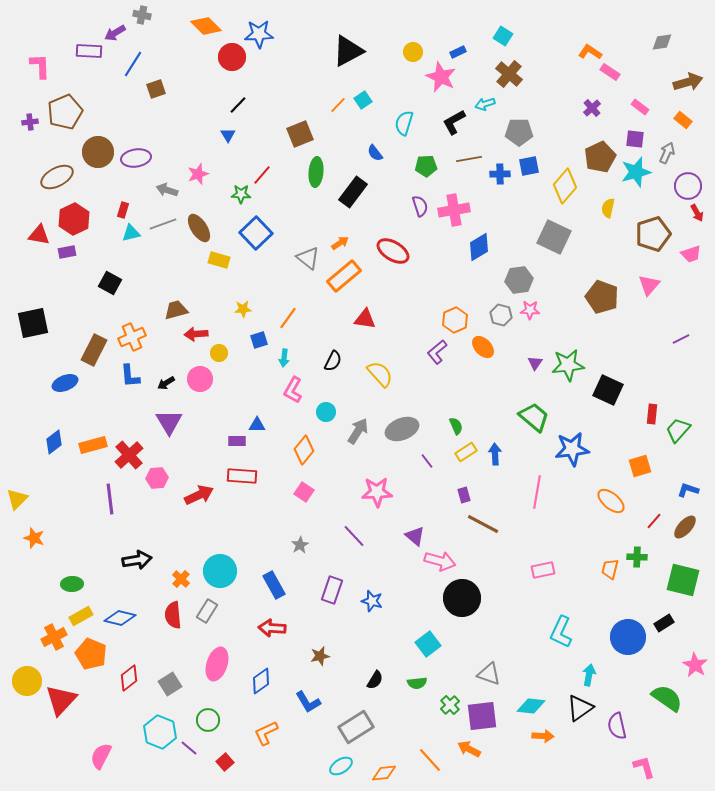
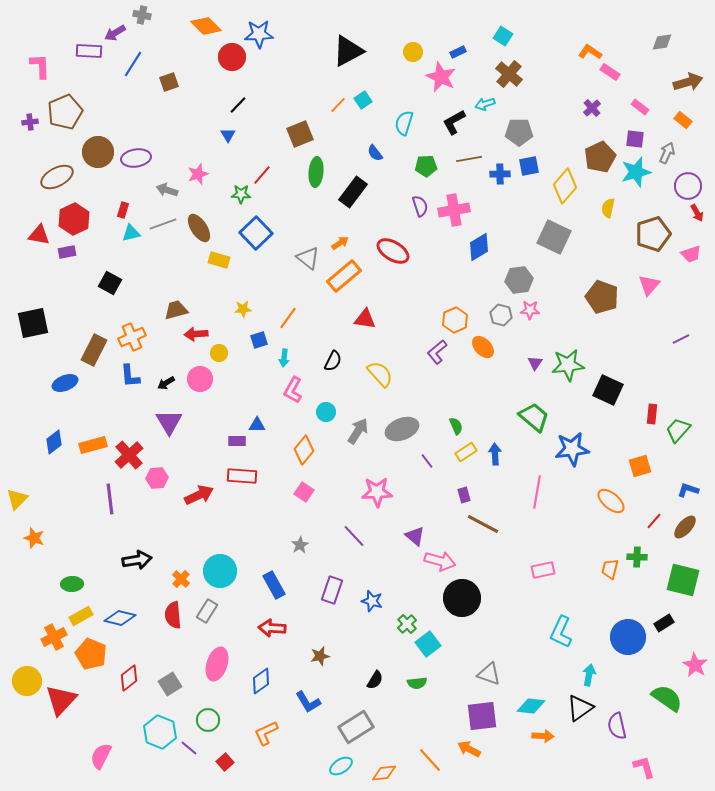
brown square at (156, 89): moved 13 px right, 7 px up
green cross at (450, 705): moved 43 px left, 81 px up
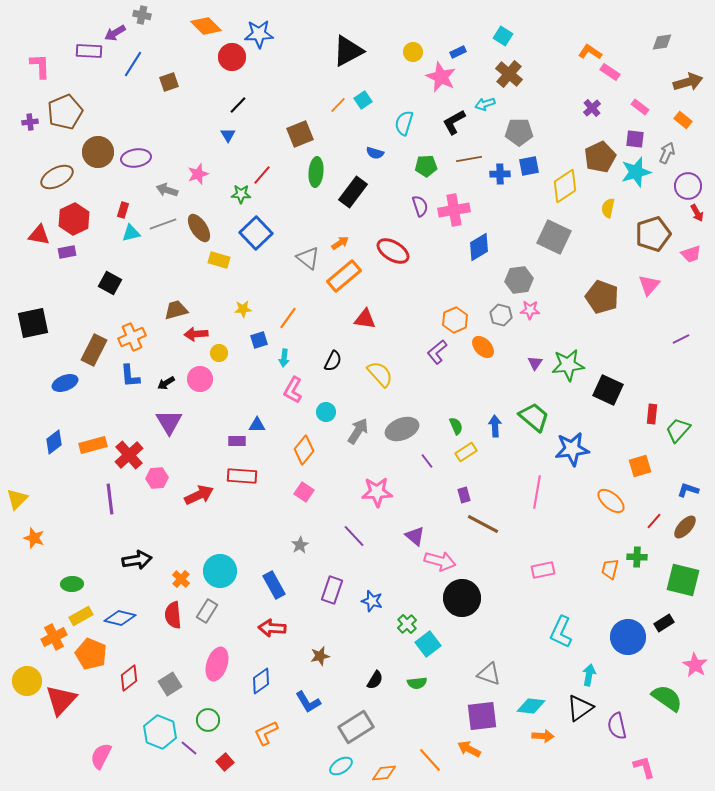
blue semicircle at (375, 153): rotated 36 degrees counterclockwise
yellow diamond at (565, 186): rotated 16 degrees clockwise
blue arrow at (495, 454): moved 28 px up
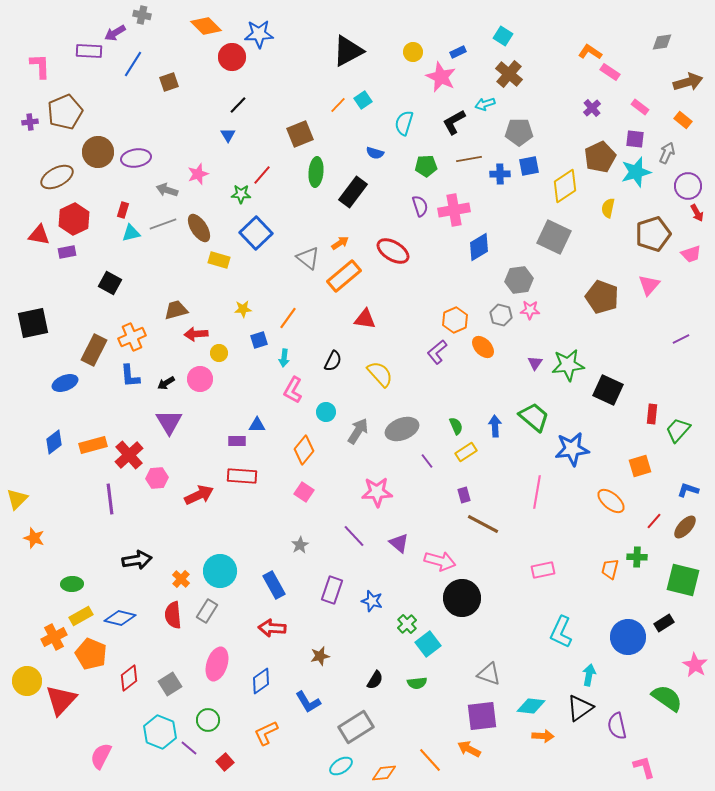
purple triangle at (415, 536): moved 16 px left, 7 px down
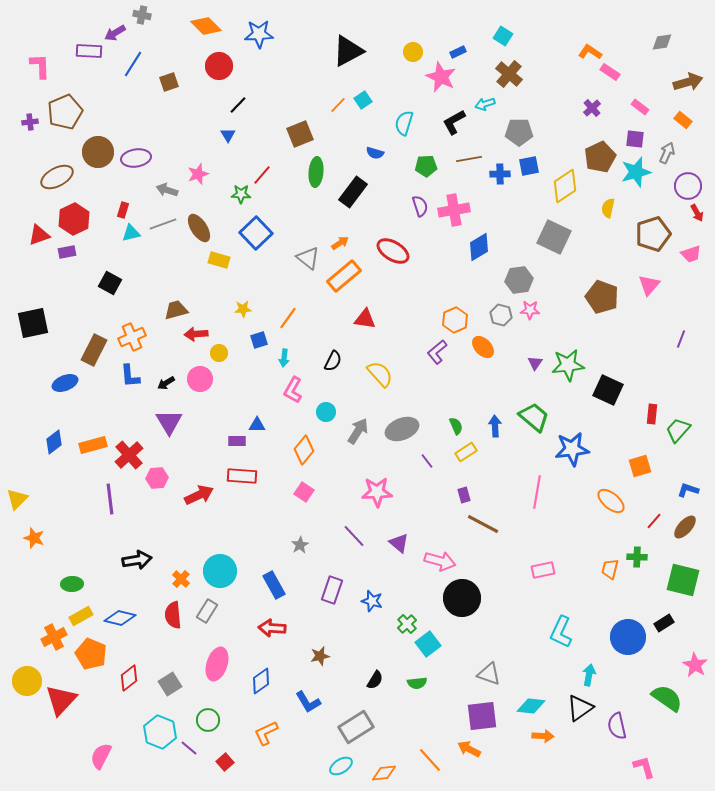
red circle at (232, 57): moved 13 px left, 9 px down
red triangle at (39, 235): rotated 30 degrees counterclockwise
purple line at (681, 339): rotated 42 degrees counterclockwise
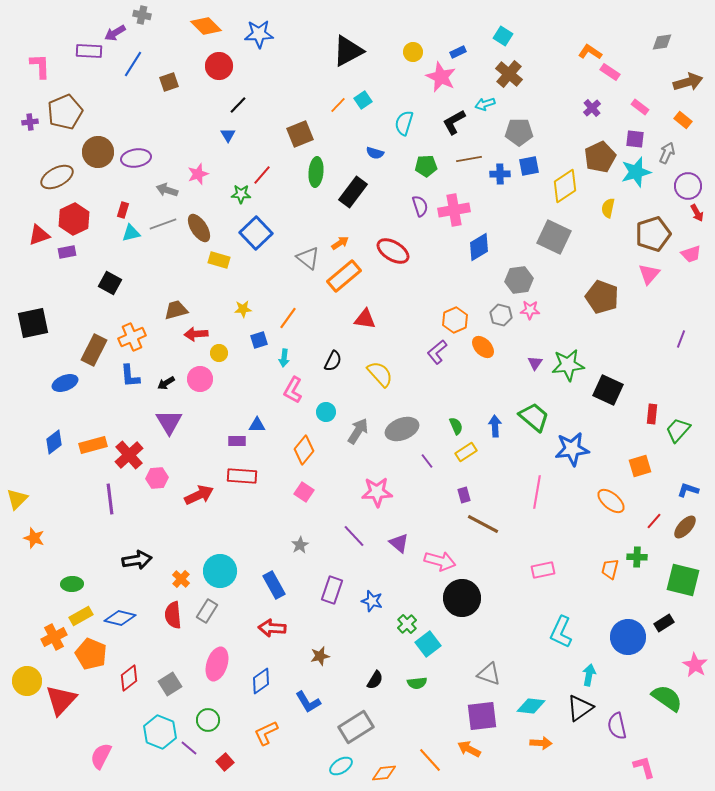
pink triangle at (649, 285): moved 11 px up
orange arrow at (543, 736): moved 2 px left, 7 px down
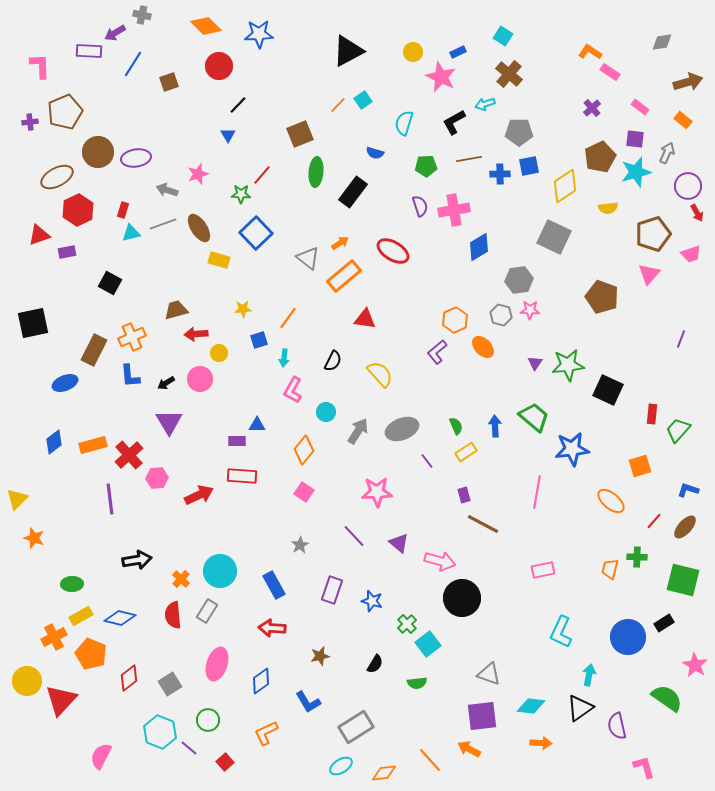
yellow semicircle at (608, 208): rotated 108 degrees counterclockwise
red hexagon at (74, 219): moved 4 px right, 9 px up
black semicircle at (375, 680): moved 16 px up
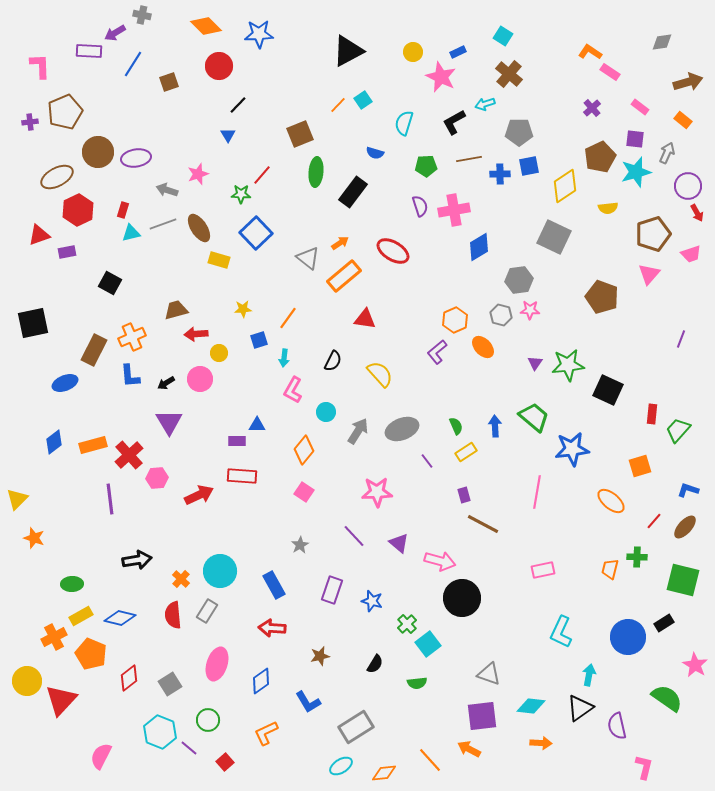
pink L-shape at (644, 767): rotated 30 degrees clockwise
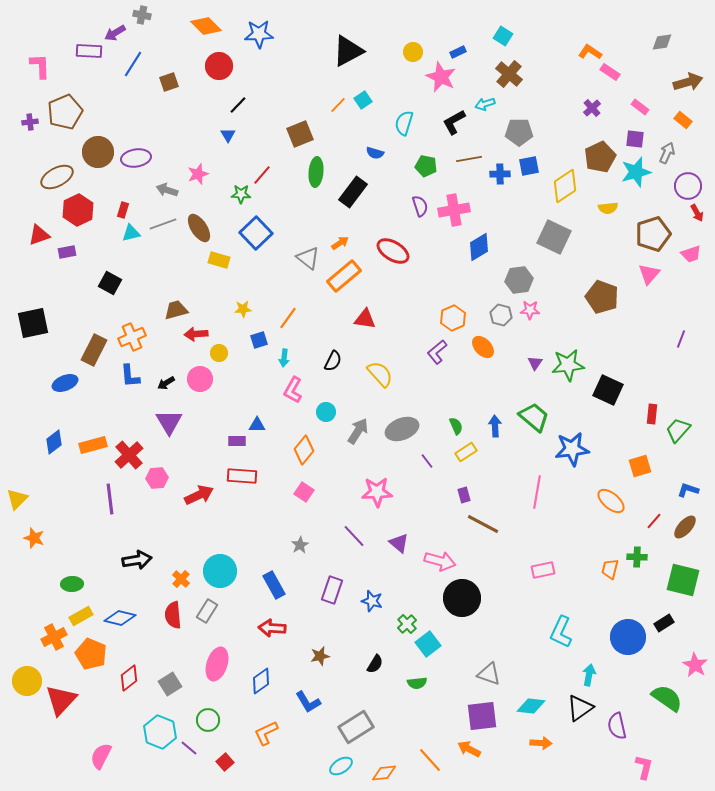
green pentagon at (426, 166): rotated 15 degrees clockwise
orange hexagon at (455, 320): moved 2 px left, 2 px up
